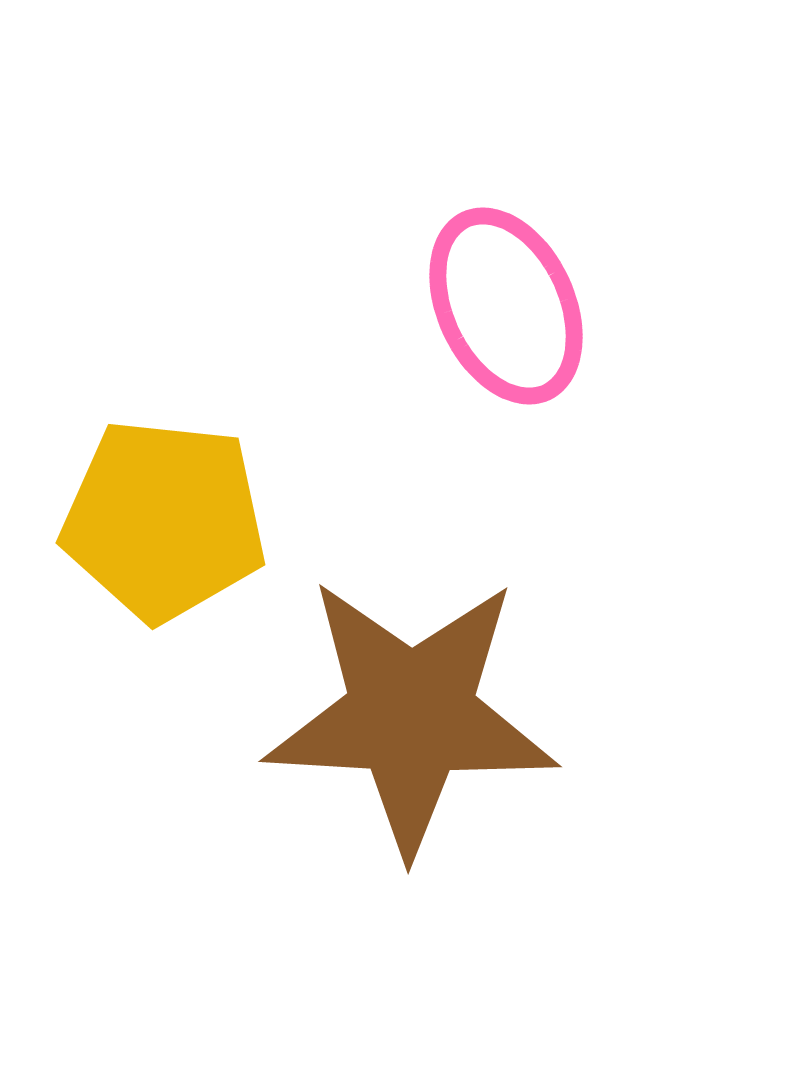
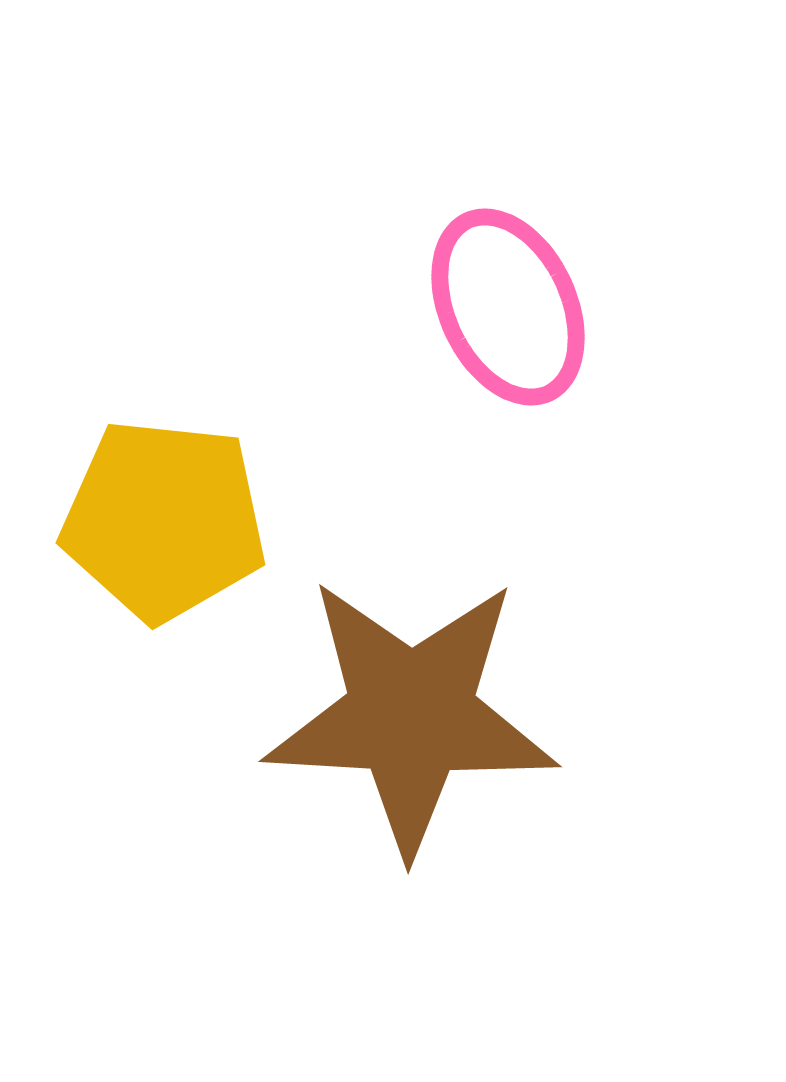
pink ellipse: moved 2 px right, 1 px down
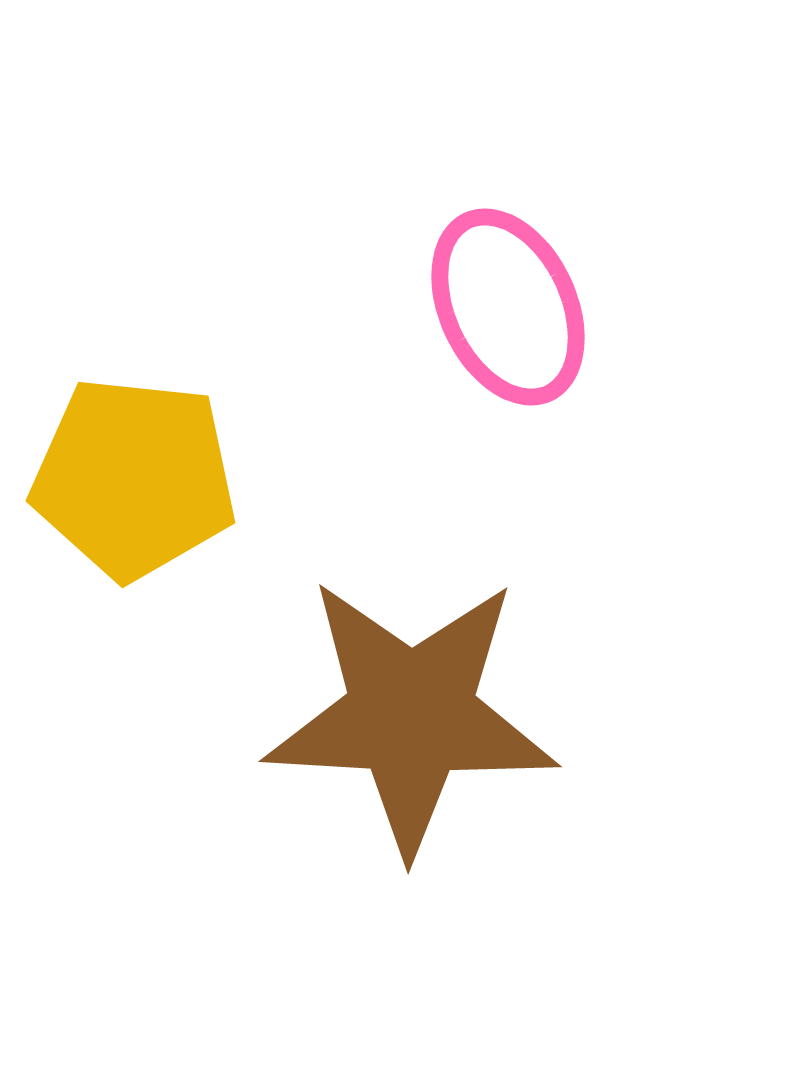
yellow pentagon: moved 30 px left, 42 px up
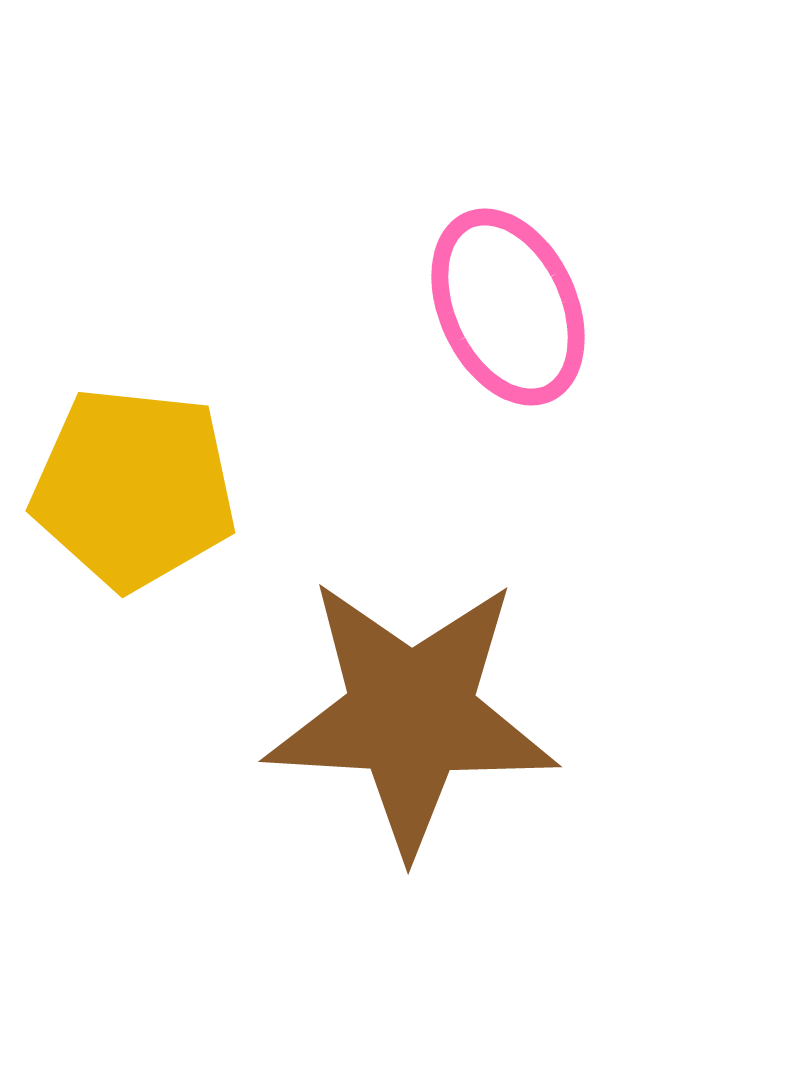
yellow pentagon: moved 10 px down
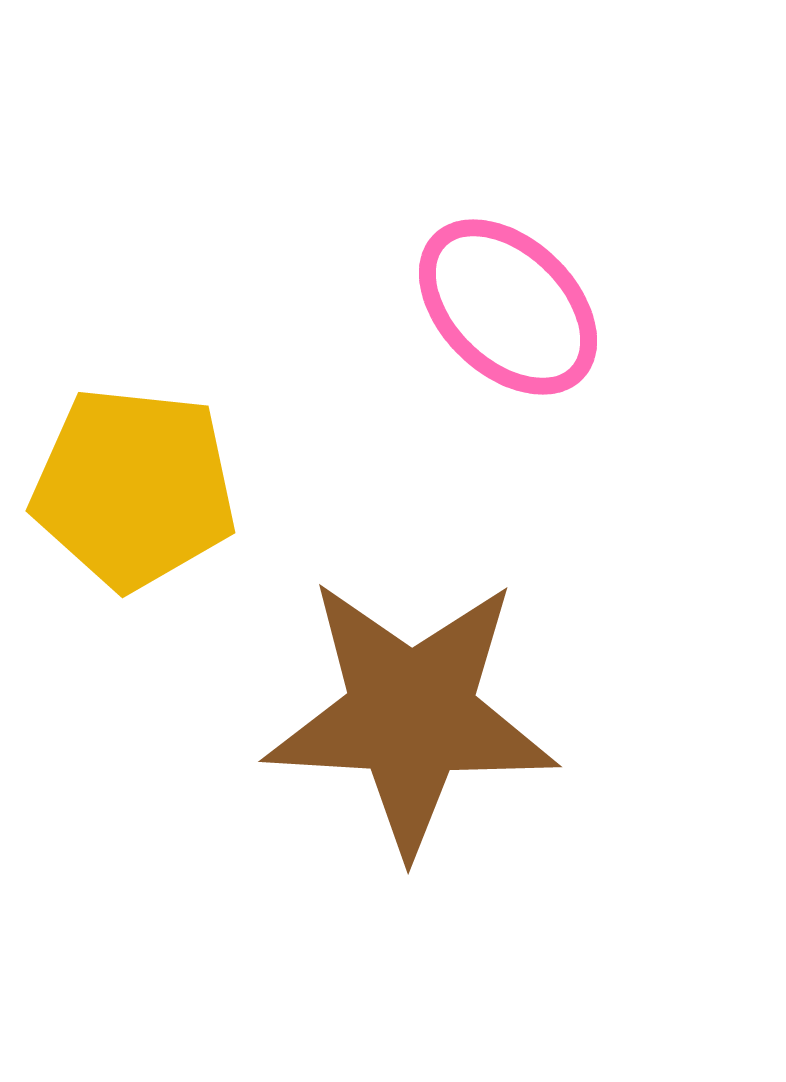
pink ellipse: rotated 21 degrees counterclockwise
